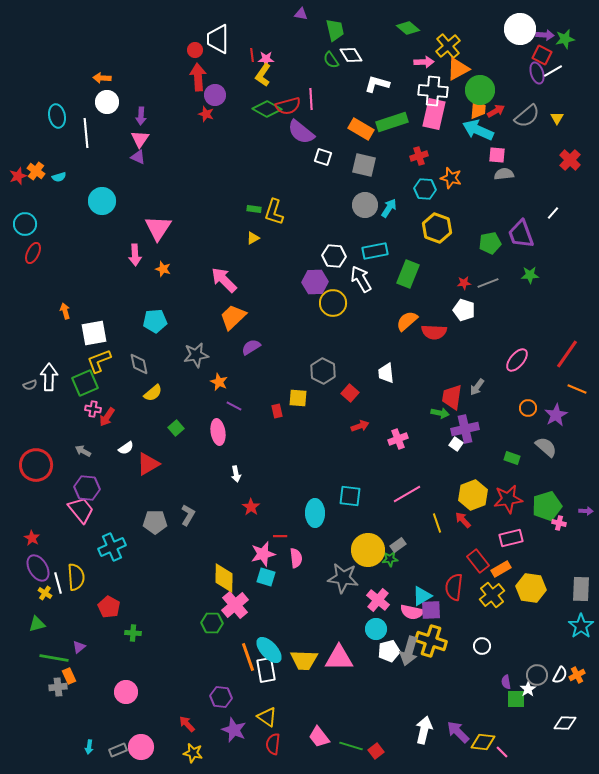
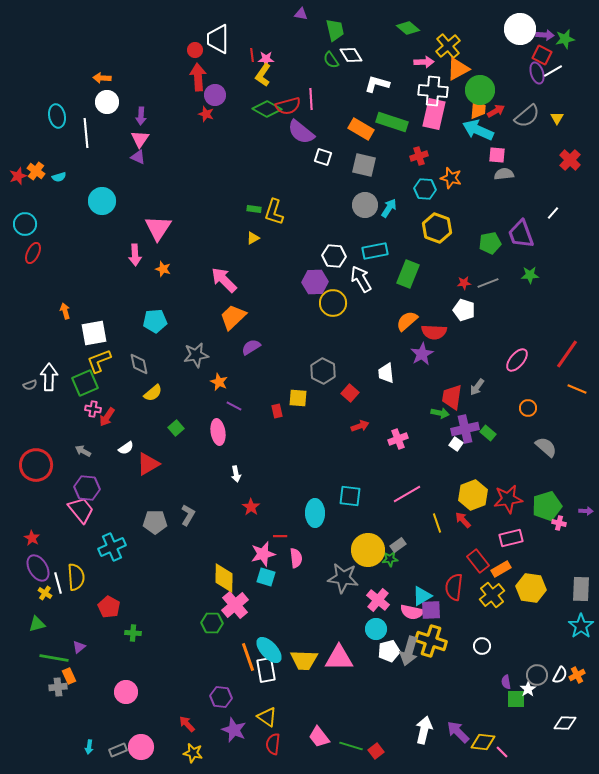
green rectangle at (392, 122): rotated 36 degrees clockwise
purple star at (556, 415): moved 134 px left, 61 px up
green rectangle at (512, 458): moved 24 px left, 25 px up; rotated 21 degrees clockwise
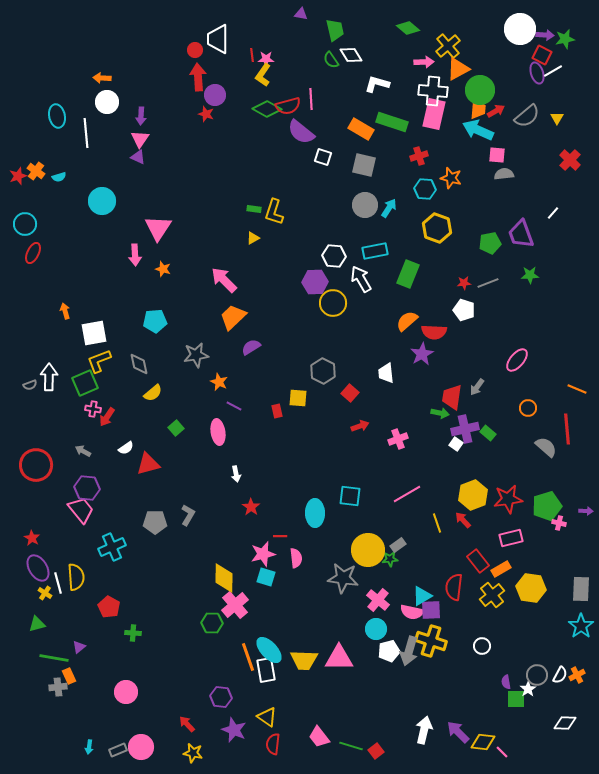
red line at (567, 354): moved 75 px down; rotated 40 degrees counterclockwise
red triangle at (148, 464): rotated 15 degrees clockwise
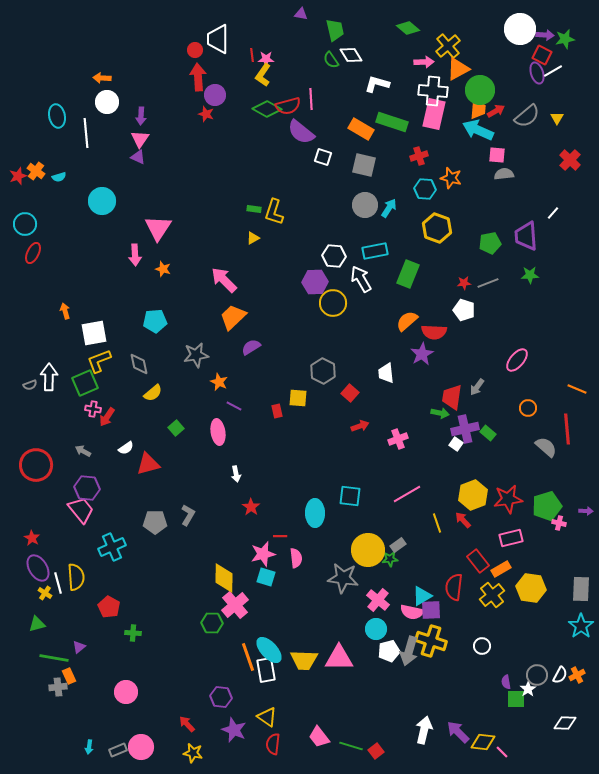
purple trapezoid at (521, 234): moved 5 px right, 2 px down; rotated 16 degrees clockwise
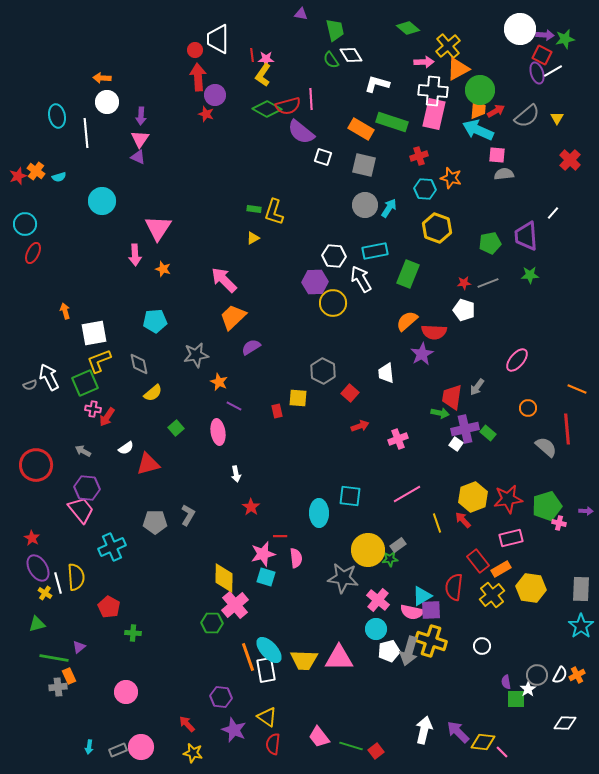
white arrow at (49, 377): rotated 28 degrees counterclockwise
yellow hexagon at (473, 495): moved 2 px down
cyan ellipse at (315, 513): moved 4 px right
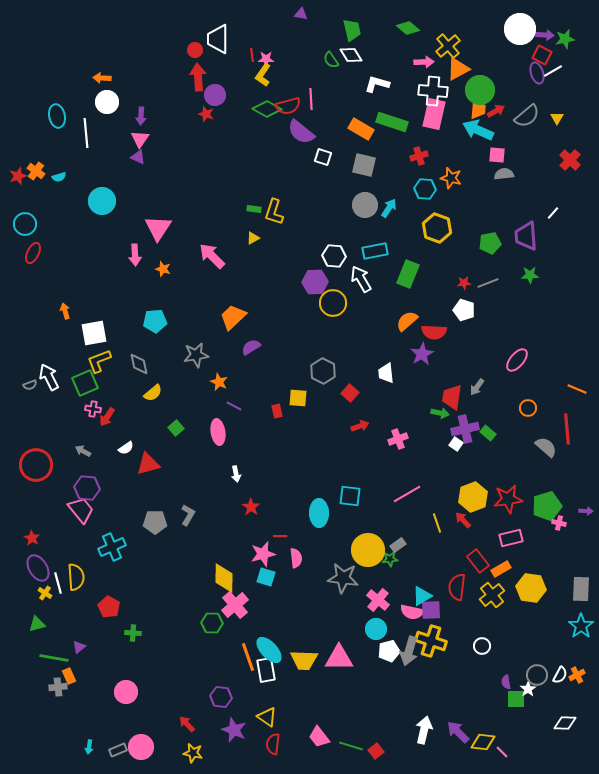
green trapezoid at (335, 30): moved 17 px right
pink arrow at (224, 280): moved 12 px left, 24 px up
red semicircle at (454, 587): moved 3 px right
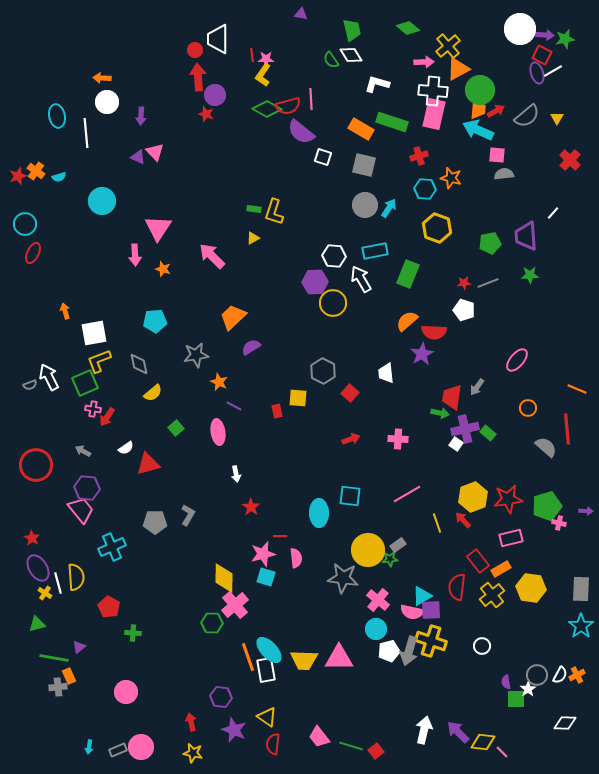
pink triangle at (140, 139): moved 15 px right, 13 px down; rotated 18 degrees counterclockwise
red arrow at (360, 426): moved 9 px left, 13 px down
pink cross at (398, 439): rotated 24 degrees clockwise
red arrow at (187, 724): moved 4 px right, 2 px up; rotated 30 degrees clockwise
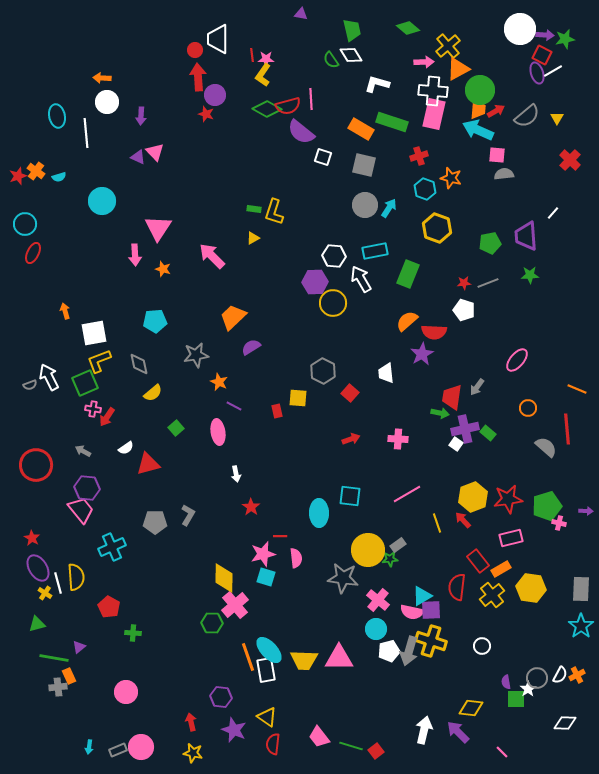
cyan hexagon at (425, 189): rotated 15 degrees clockwise
gray circle at (537, 675): moved 3 px down
yellow diamond at (483, 742): moved 12 px left, 34 px up
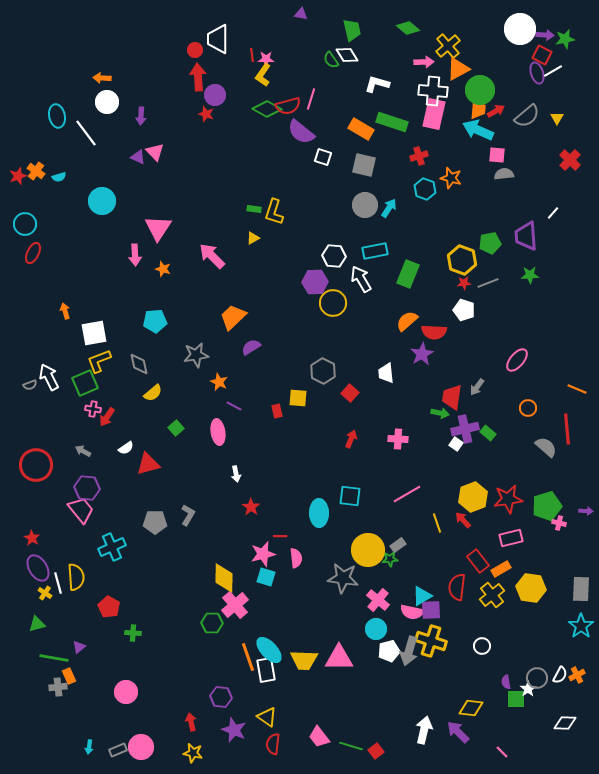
white diamond at (351, 55): moved 4 px left
pink line at (311, 99): rotated 20 degrees clockwise
white line at (86, 133): rotated 32 degrees counterclockwise
yellow hexagon at (437, 228): moved 25 px right, 32 px down
red arrow at (351, 439): rotated 48 degrees counterclockwise
